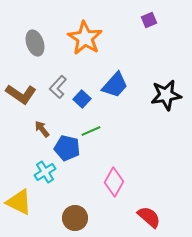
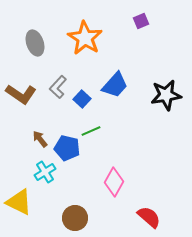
purple square: moved 8 px left, 1 px down
brown arrow: moved 2 px left, 10 px down
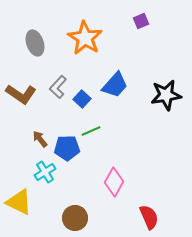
blue pentagon: rotated 15 degrees counterclockwise
red semicircle: rotated 25 degrees clockwise
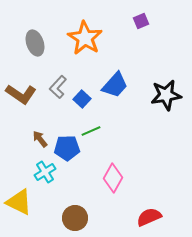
pink diamond: moved 1 px left, 4 px up
red semicircle: rotated 90 degrees counterclockwise
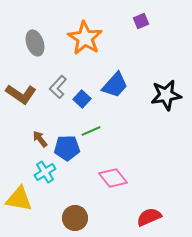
pink diamond: rotated 68 degrees counterclockwise
yellow triangle: moved 3 px up; rotated 16 degrees counterclockwise
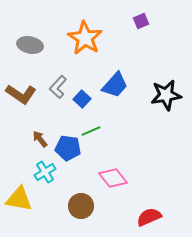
gray ellipse: moved 5 px left, 2 px down; rotated 60 degrees counterclockwise
blue pentagon: moved 1 px right; rotated 10 degrees clockwise
brown circle: moved 6 px right, 12 px up
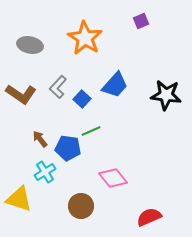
black star: rotated 16 degrees clockwise
yellow triangle: rotated 8 degrees clockwise
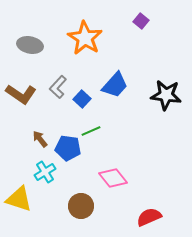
purple square: rotated 28 degrees counterclockwise
